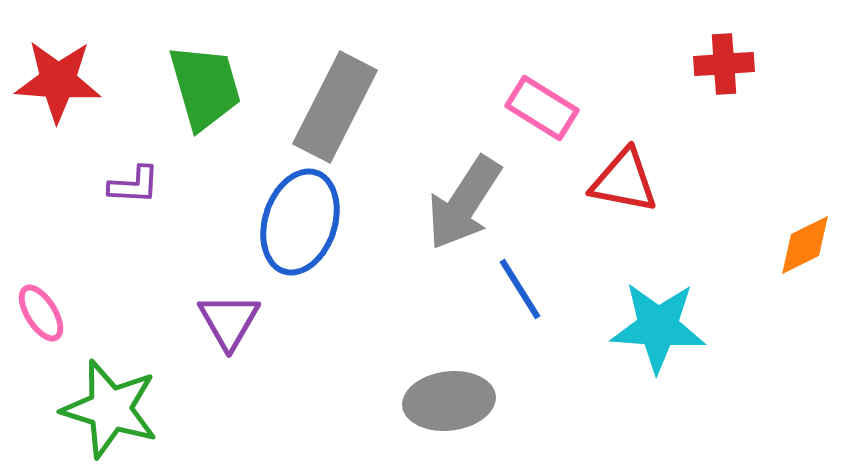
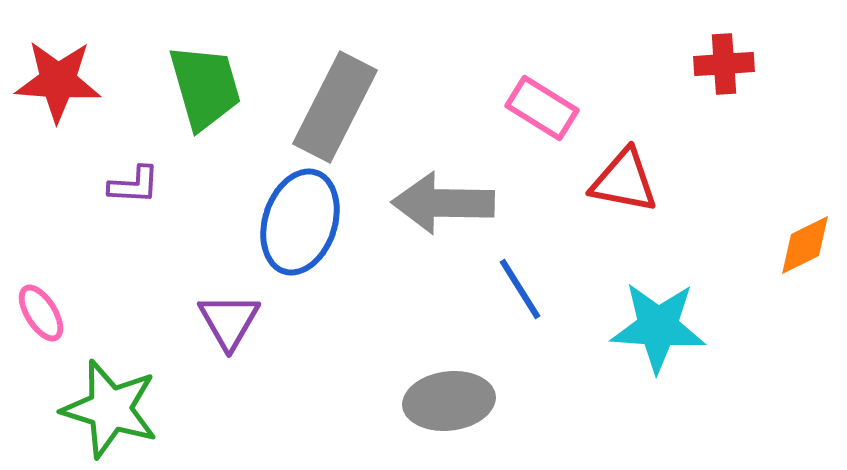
gray arrow: moved 21 px left; rotated 58 degrees clockwise
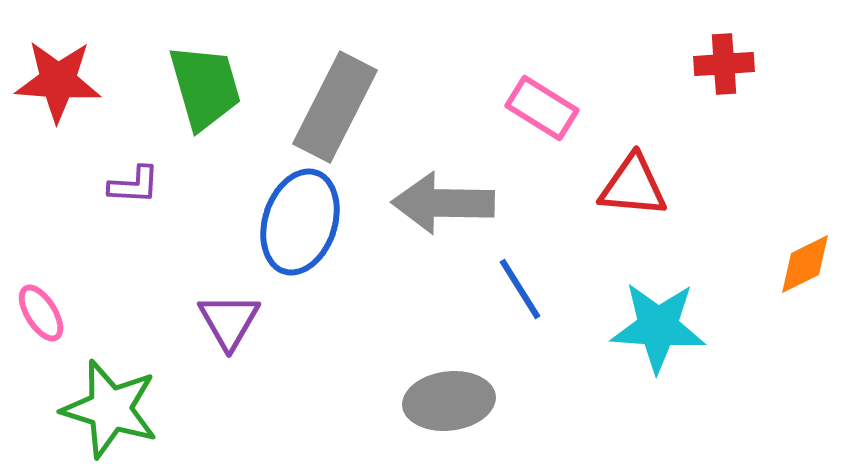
red triangle: moved 9 px right, 5 px down; rotated 6 degrees counterclockwise
orange diamond: moved 19 px down
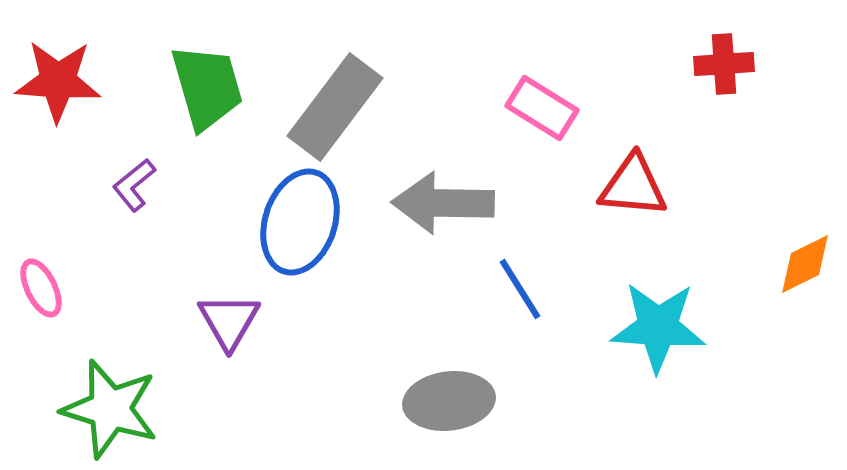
green trapezoid: moved 2 px right
gray rectangle: rotated 10 degrees clockwise
purple L-shape: rotated 138 degrees clockwise
pink ellipse: moved 25 px up; rotated 6 degrees clockwise
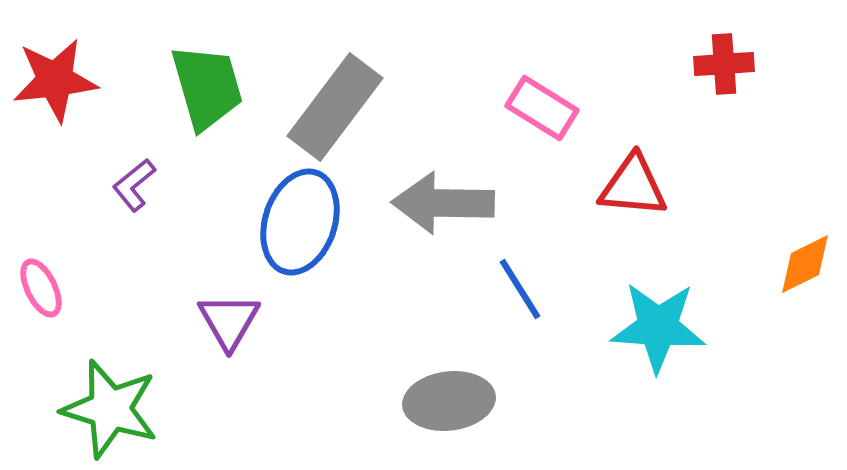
red star: moved 3 px left, 1 px up; rotated 10 degrees counterclockwise
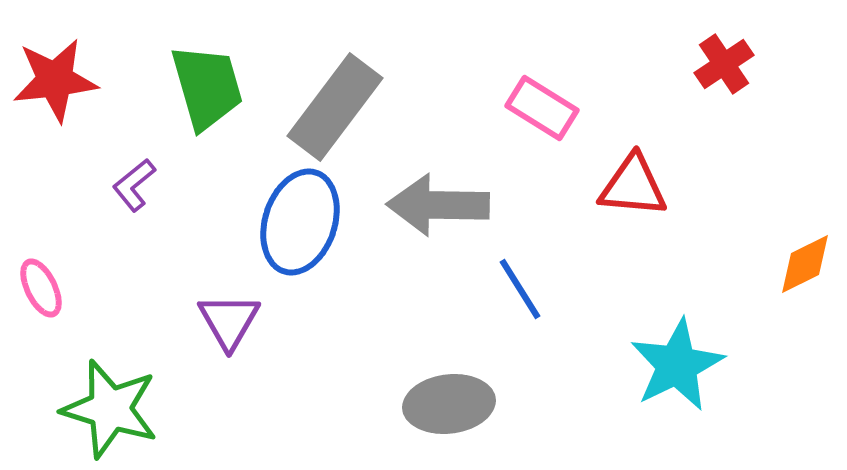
red cross: rotated 30 degrees counterclockwise
gray arrow: moved 5 px left, 2 px down
cyan star: moved 19 px right, 38 px down; rotated 30 degrees counterclockwise
gray ellipse: moved 3 px down
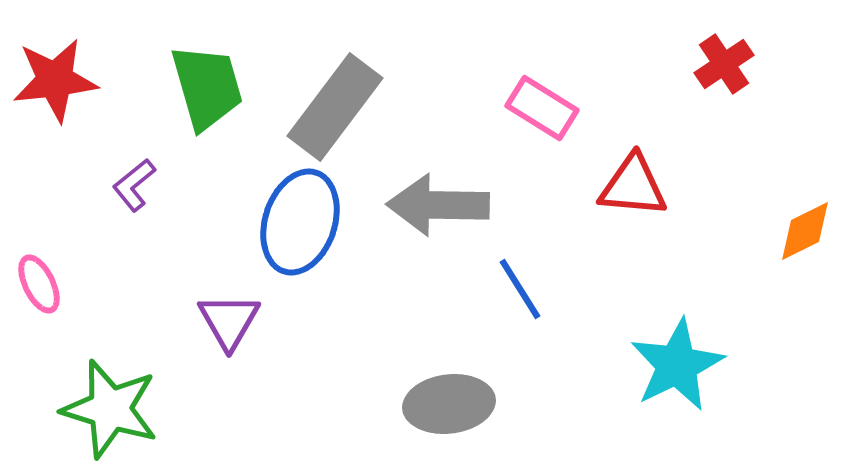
orange diamond: moved 33 px up
pink ellipse: moved 2 px left, 4 px up
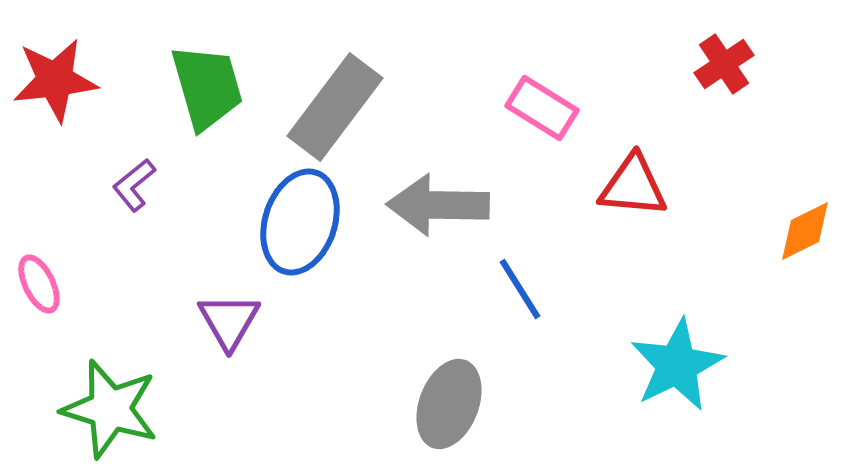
gray ellipse: rotated 62 degrees counterclockwise
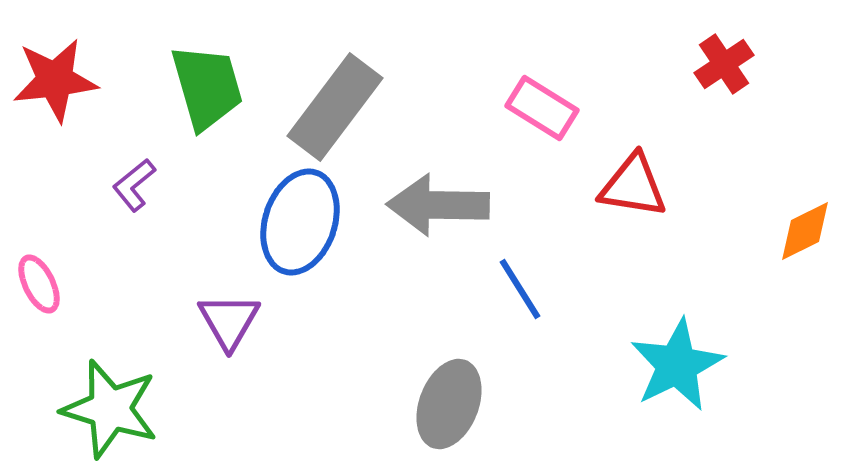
red triangle: rotated 4 degrees clockwise
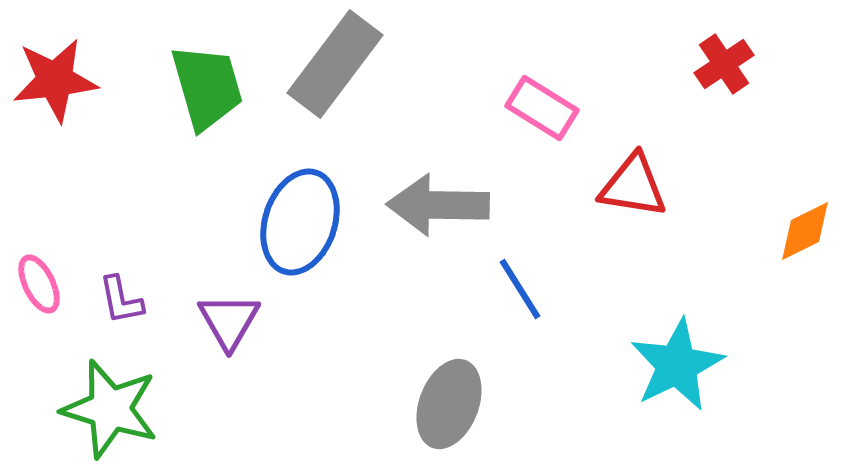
gray rectangle: moved 43 px up
purple L-shape: moved 13 px left, 115 px down; rotated 62 degrees counterclockwise
